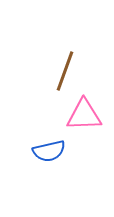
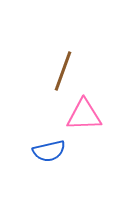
brown line: moved 2 px left
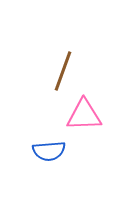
blue semicircle: rotated 8 degrees clockwise
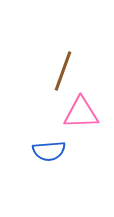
pink triangle: moved 3 px left, 2 px up
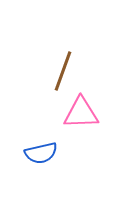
blue semicircle: moved 8 px left, 2 px down; rotated 8 degrees counterclockwise
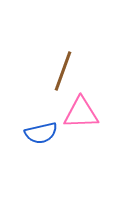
blue semicircle: moved 20 px up
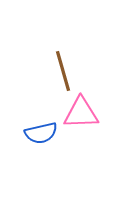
brown line: rotated 36 degrees counterclockwise
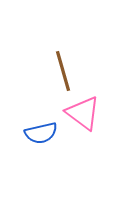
pink triangle: moved 2 px right; rotated 39 degrees clockwise
